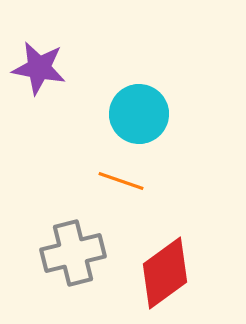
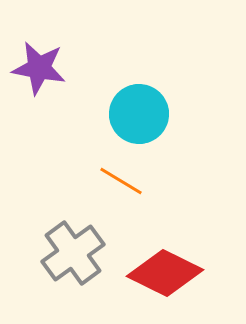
orange line: rotated 12 degrees clockwise
gray cross: rotated 22 degrees counterclockwise
red diamond: rotated 62 degrees clockwise
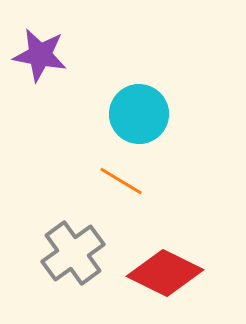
purple star: moved 1 px right, 13 px up
